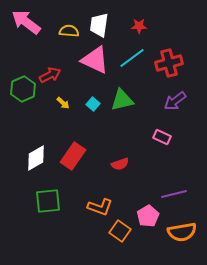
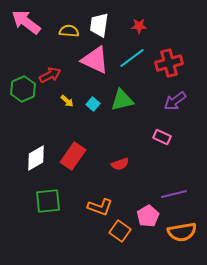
yellow arrow: moved 4 px right, 2 px up
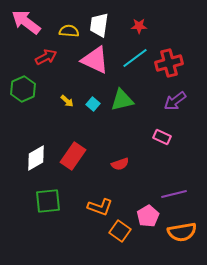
cyan line: moved 3 px right
red arrow: moved 4 px left, 18 px up
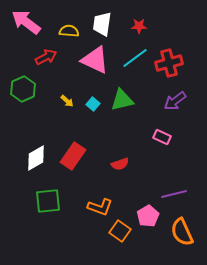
white trapezoid: moved 3 px right, 1 px up
orange semicircle: rotated 76 degrees clockwise
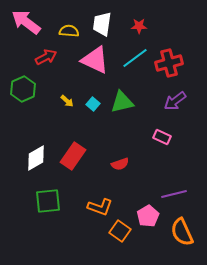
green triangle: moved 2 px down
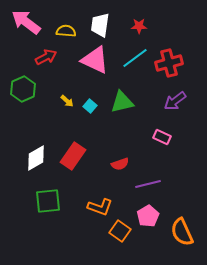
white trapezoid: moved 2 px left, 1 px down
yellow semicircle: moved 3 px left
cyan square: moved 3 px left, 2 px down
purple line: moved 26 px left, 10 px up
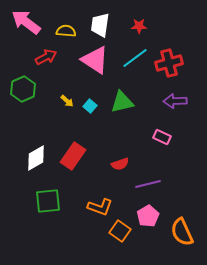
pink triangle: rotated 8 degrees clockwise
purple arrow: rotated 35 degrees clockwise
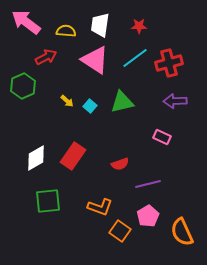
green hexagon: moved 3 px up
